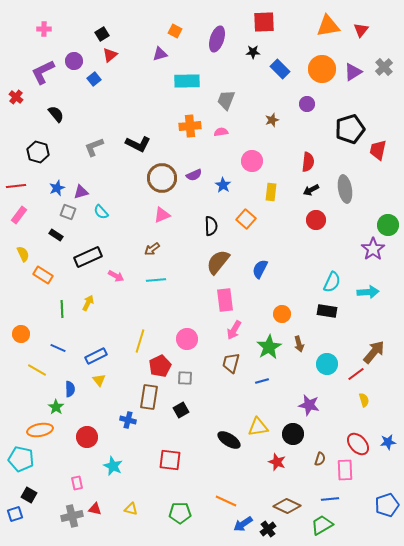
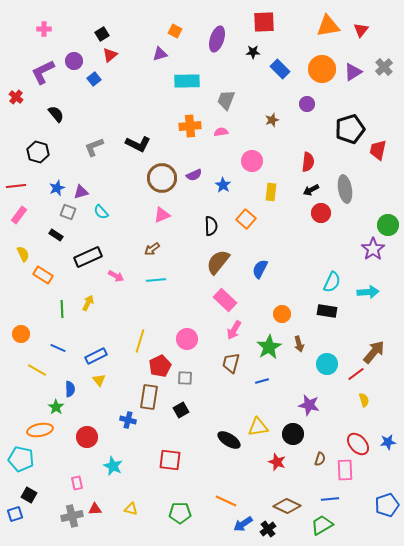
red circle at (316, 220): moved 5 px right, 7 px up
pink rectangle at (225, 300): rotated 40 degrees counterclockwise
red triangle at (95, 509): rotated 16 degrees counterclockwise
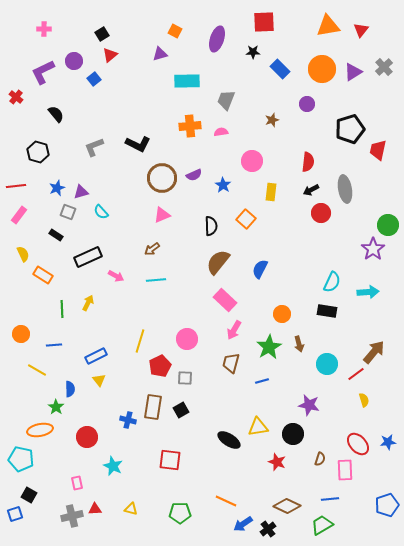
blue line at (58, 348): moved 4 px left, 3 px up; rotated 28 degrees counterclockwise
brown rectangle at (149, 397): moved 4 px right, 10 px down
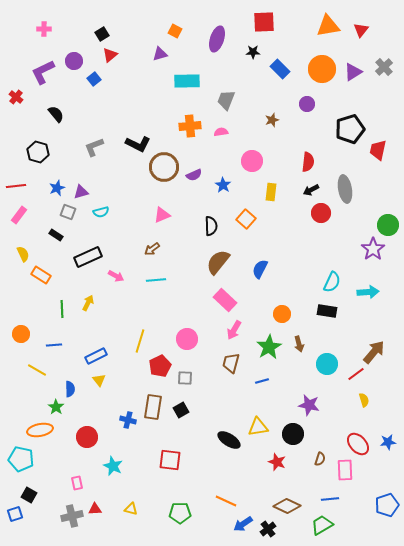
brown circle at (162, 178): moved 2 px right, 11 px up
cyan semicircle at (101, 212): rotated 63 degrees counterclockwise
orange rectangle at (43, 275): moved 2 px left
